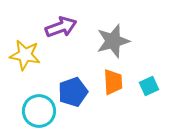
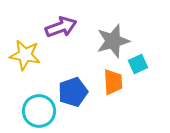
cyan square: moved 11 px left, 22 px up
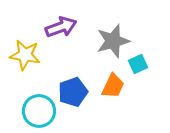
orange trapezoid: moved 4 px down; rotated 28 degrees clockwise
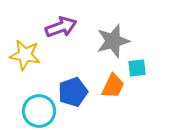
cyan square: moved 1 px left, 4 px down; rotated 18 degrees clockwise
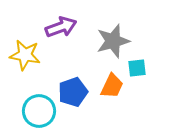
orange trapezoid: moved 1 px left
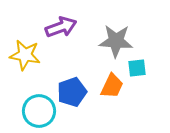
gray star: moved 3 px right; rotated 20 degrees clockwise
blue pentagon: moved 1 px left
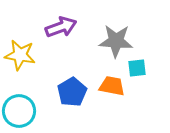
yellow star: moved 5 px left
orange trapezoid: rotated 104 degrees counterclockwise
blue pentagon: rotated 12 degrees counterclockwise
cyan circle: moved 20 px left
